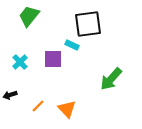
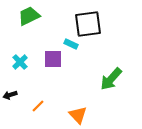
green trapezoid: rotated 25 degrees clockwise
cyan rectangle: moved 1 px left, 1 px up
orange triangle: moved 11 px right, 6 px down
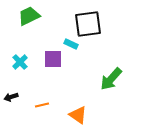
black arrow: moved 1 px right, 2 px down
orange line: moved 4 px right, 1 px up; rotated 32 degrees clockwise
orange triangle: rotated 12 degrees counterclockwise
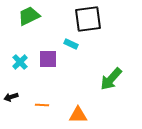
black square: moved 5 px up
purple square: moved 5 px left
orange line: rotated 16 degrees clockwise
orange triangle: rotated 36 degrees counterclockwise
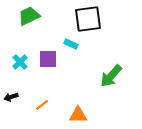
green arrow: moved 3 px up
orange line: rotated 40 degrees counterclockwise
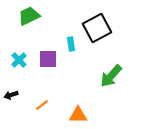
black square: moved 9 px right, 9 px down; rotated 20 degrees counterclockwise
cyan rectangle: rotated 56 degrees clockwise
cyan cross: moved 1 px left, 2 px up
black arrow: moved 2 px up
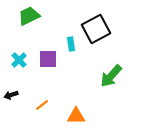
black square: moved 1 px left, 1 px down
orange triangle: moved 2 px left, 1 px down
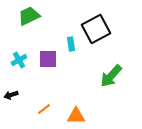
cyan cross: rotated 14 degrees clockwise
orange line: moved 2 px right, 4 px down
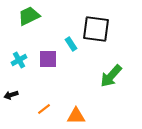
black square: rotated 36 degrees clockwise
cyan rectangle: rotated 24 degrees counterclockwise
